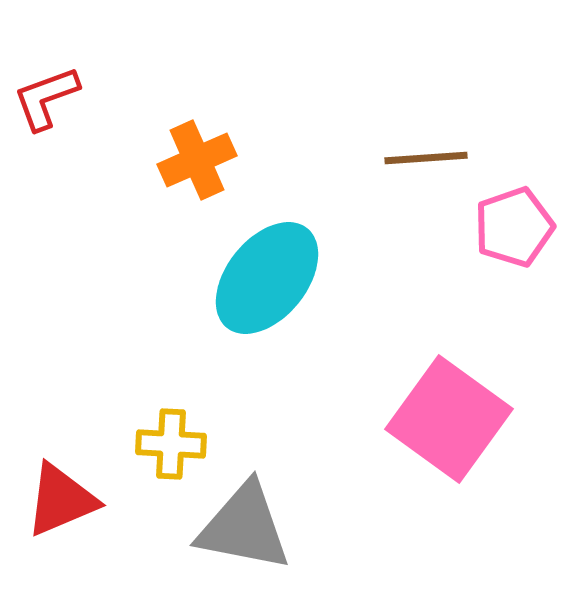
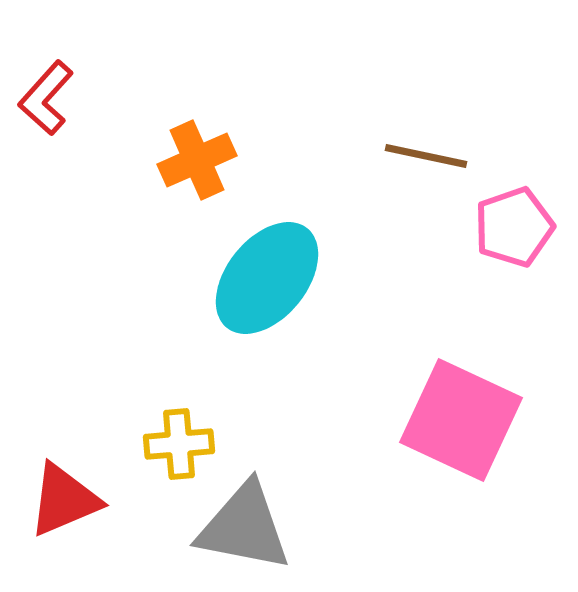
red L-shape: rotated 28 degrees counterclockwise
brown line: moved 2 px up; rotated 16 degrees clockwise
pink square: moved 12 px right, 1 px down; rotated 11 degrees counterclockwise
yellow cross: moved 8 px right; rotated 8 degrees counterclockwise
red triangle: moved 3 px right
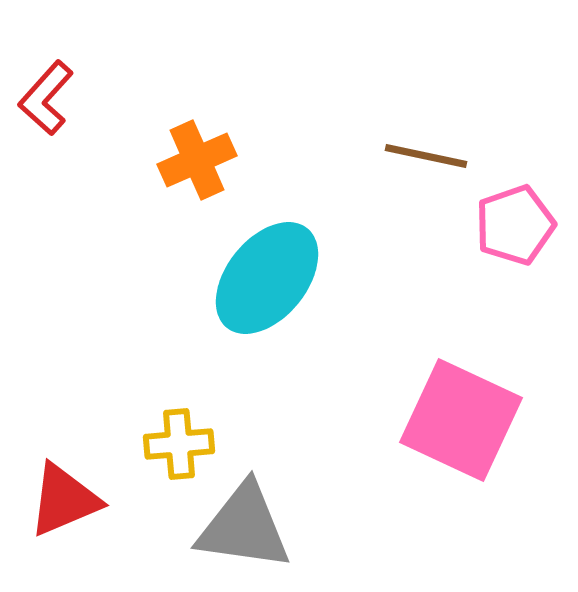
pink pentagon: moved 1 px right, 2 px up
gray triangle: rotated 3 degrees counterclockwise
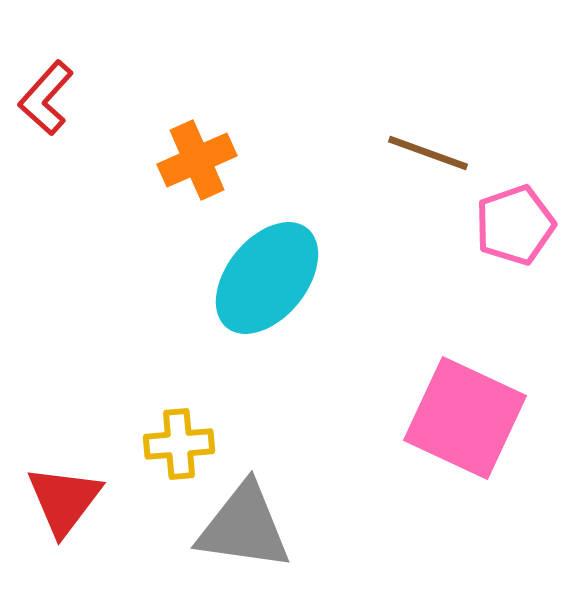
brown line: moved 2 px right, 3 px up; rotated 8 degrees clockwise
pink square: moved 4 px right, 2 px up
red triangle: rotated 30 degrees counterclockwise
